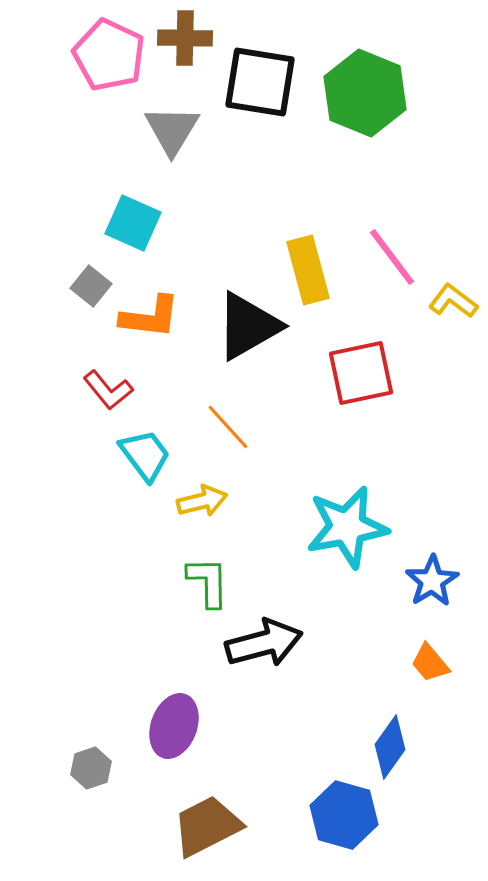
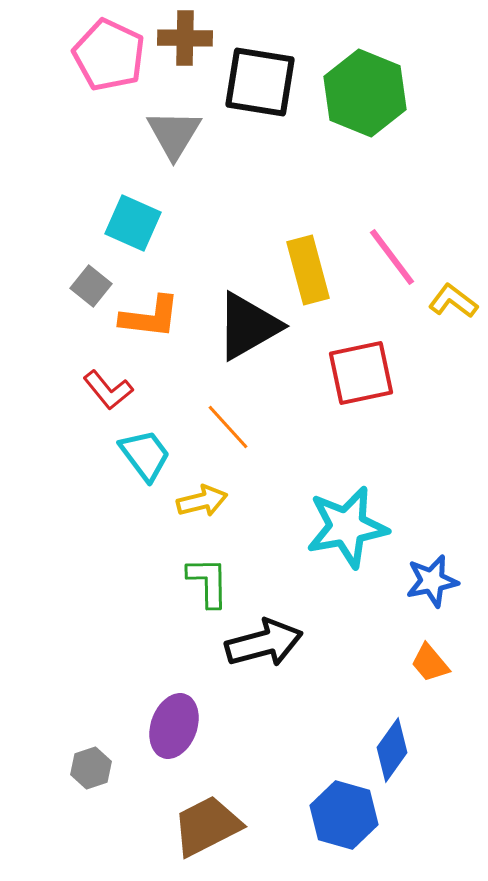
gray triangle: moved 2 px right, 4 px down
blue star: rotated 20 degrees clockwise
blue diamond: moved 2 px right, 3 px down
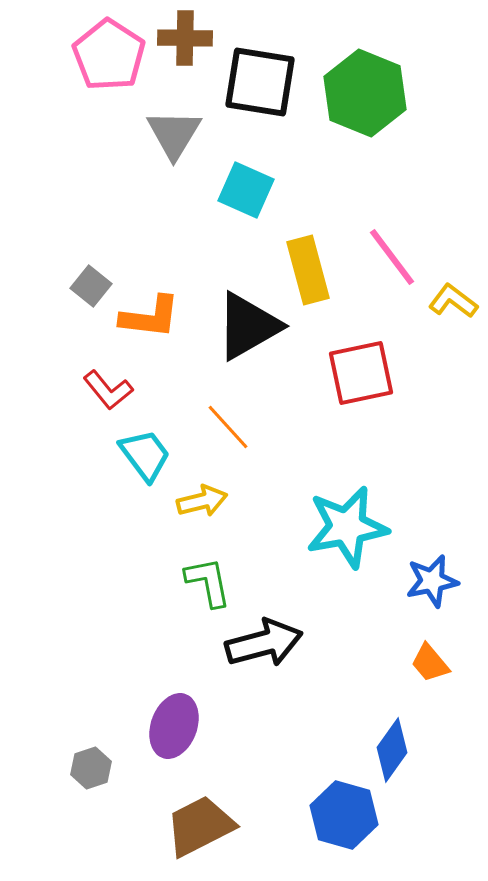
pink pentagon: rotated 8 degrees clockwise
cyan square: moved 113 px right, 33 px up
green L-shape: rotated 10 degrees counterclockwise
brown trapezoid: moved 7 px left
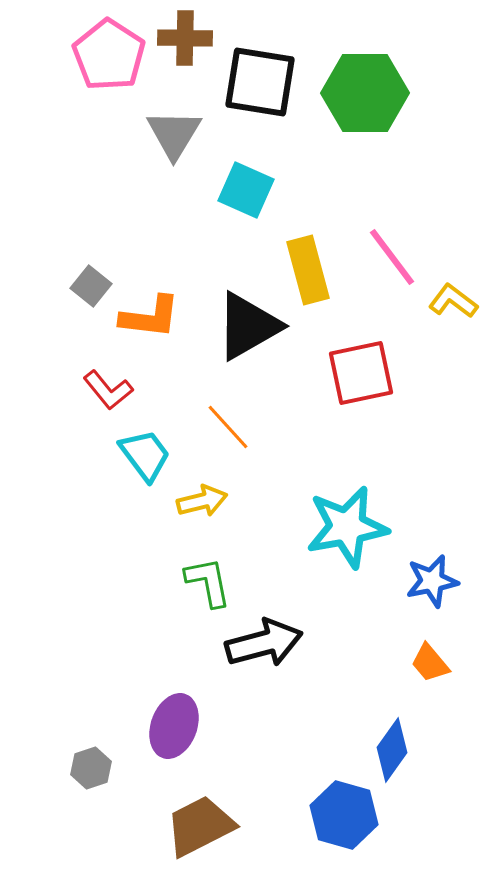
green hexagon: rotated 22 degrees counterclockwise
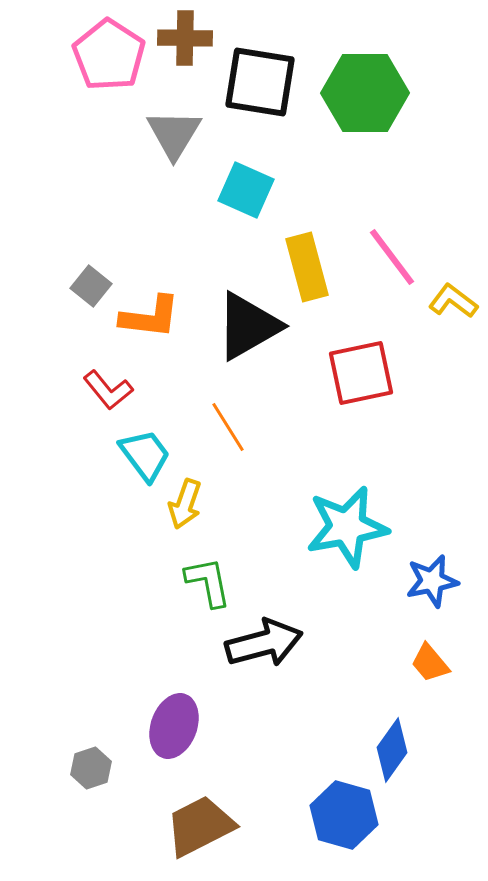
yellow rectangle: moved 1 px left, 3 px up
orange line: rotated 10 degrees clockwise
yellow arrow: moved 17 px left, 3 px down; rotated 123 degrees clockwise
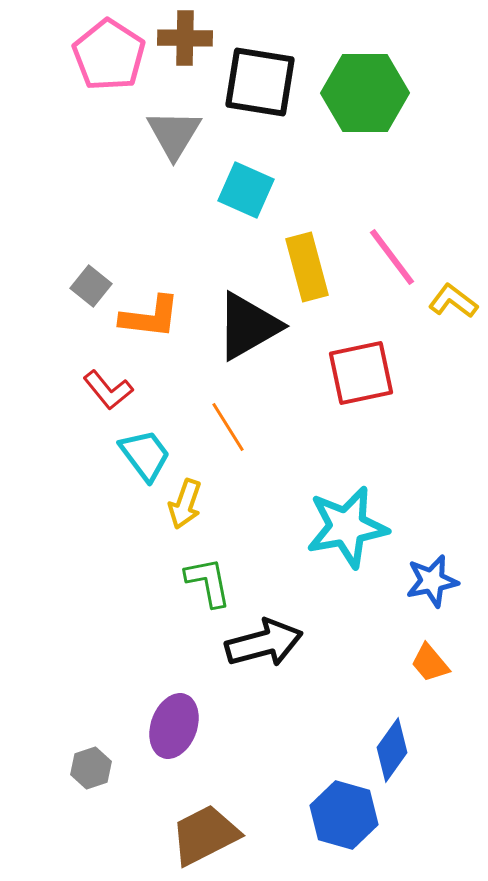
brown trapezoid: moved 5 px right, 9 px down
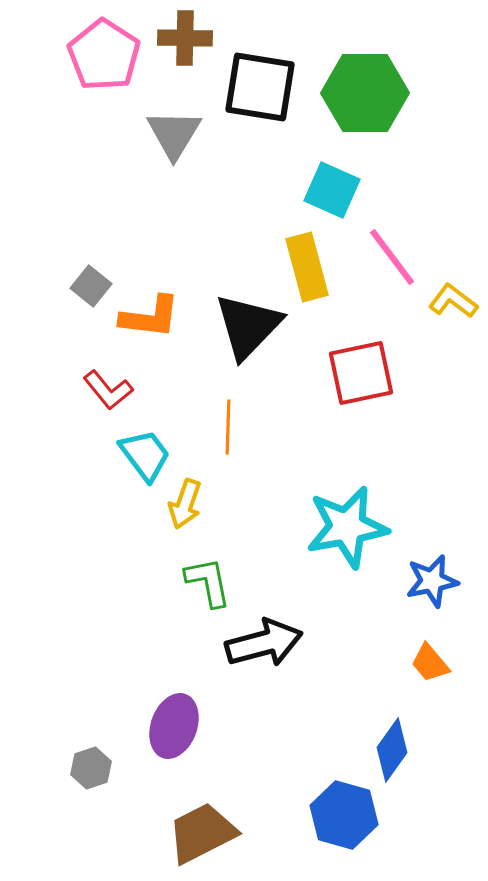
pink pentagon: moved 5 px left
black square: moved 5 px down
cyan square: moved 86 px right
black triangle: rotated 16 degrees counterclockwise
orange line: rotated 34 degrees clockwise
brown trapezoid: moved 3 px left, 2 px up
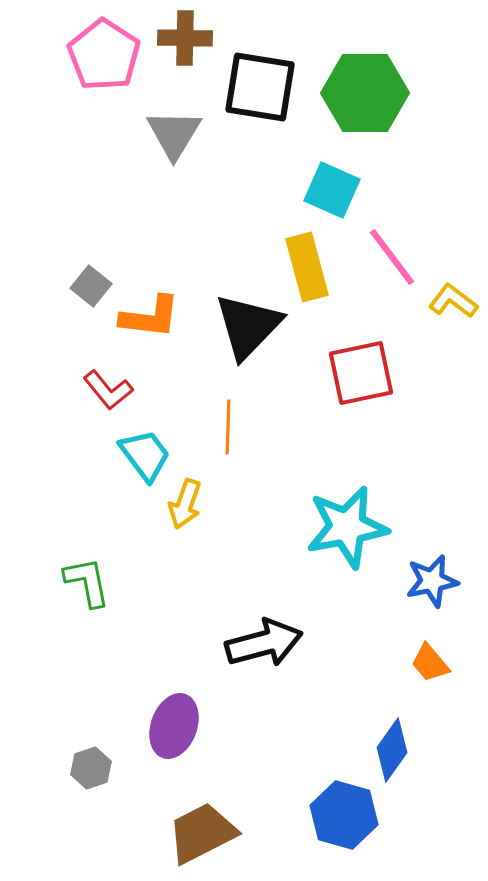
green L-shape: moved 121 px left
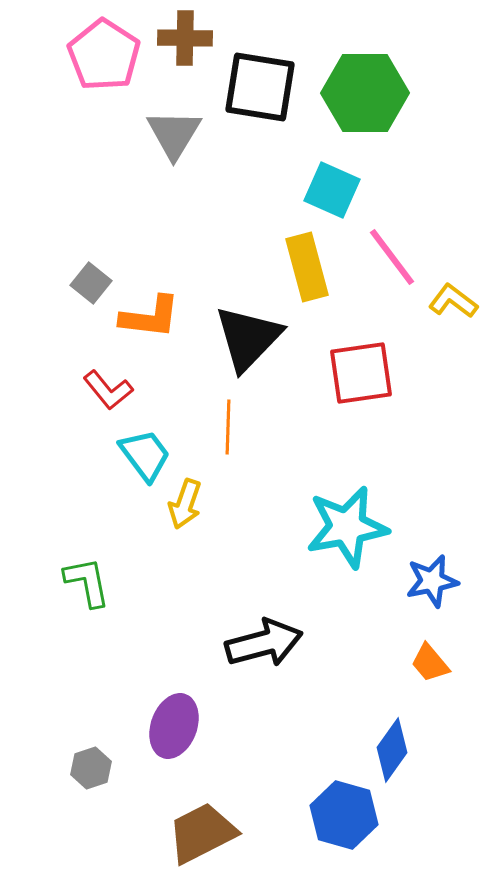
gray square: moved 3 px up
black triangle: moved 12 px down
red square: rotated 4 degrees clockwise
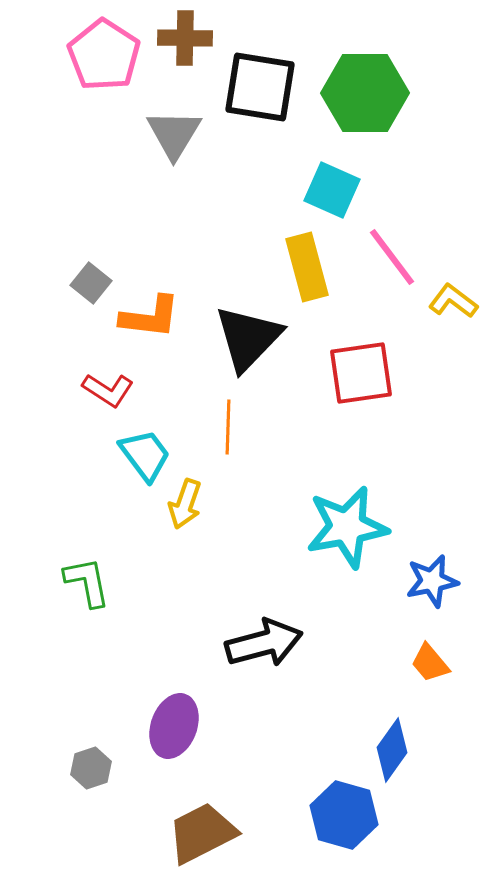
red L-shape: rotated 18 degrees counterclockwise
